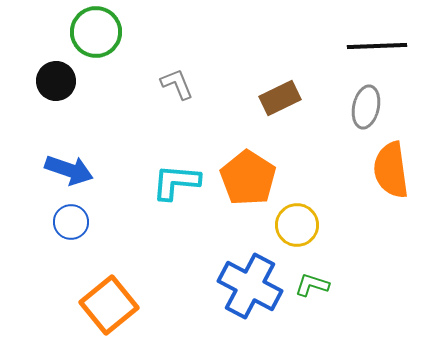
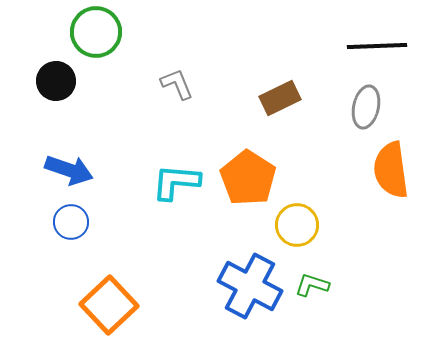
orange square: rotated 4 degrees counterclockwise
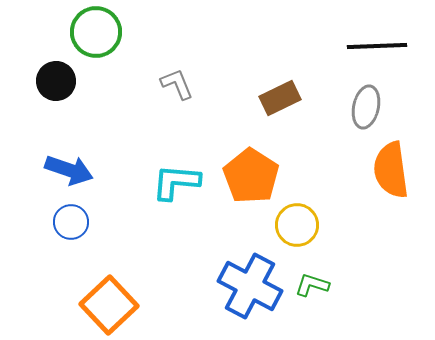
orange pentagon: moved 3 px right, 2 px up
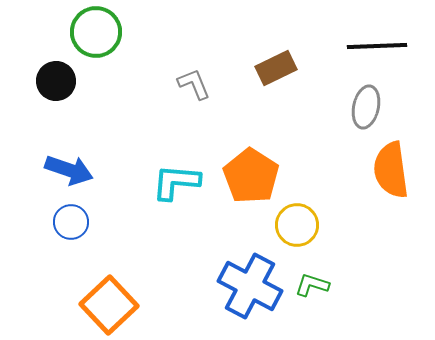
gray L-shape: moved 17 px right
brown rectangle: moved 4 px left, 30 px up
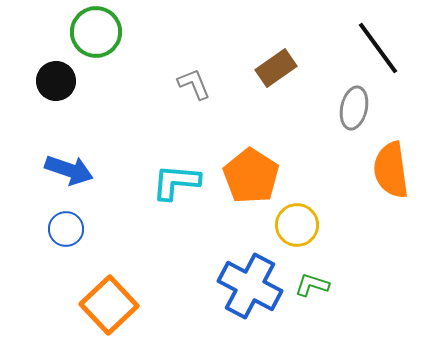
black line: moved 1 px right, 2 px down; rotated 56 degrees clockwise
brown rectangle: rotated 9 degrees counterclockwise
gray ellipse: moved 12 px left, 1 px down
blue circle: moved 5 px left, 7 px down
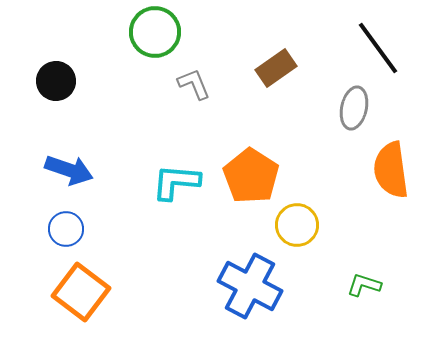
green circle: moved 59 px right
green L-shape: moved 52 px right
orange square: moved 28 px left, 13 px up; rotated 10 degrees counterclockwise
